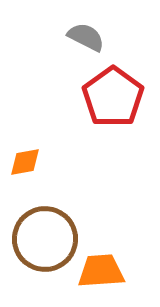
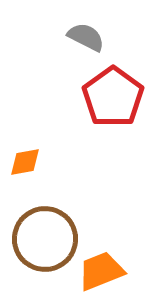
orange trapezoid: rotated 18 degrees counterclockwise
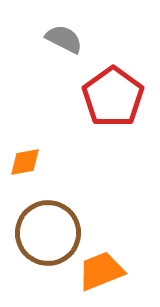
gray semicircle: moved 22 px left, 2 px down
brown circle: moved 3 px right, 6 px up
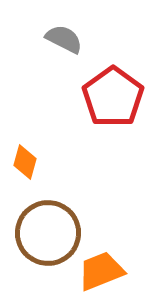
orange diamond: rotated 64 degrees counterclockwise
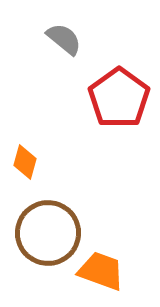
gray semicircle: rotated 12 degrees clockwise
red pentagon: moved 6 px right, 1 px down
orange trapezoid: rotated 42 degrees clockwise
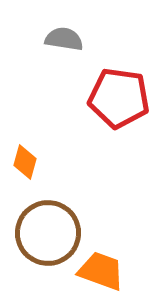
gray semicircle: rotated 30 degrees counterclockwise
red pentagon: rotated 28 degrees counterclockwise
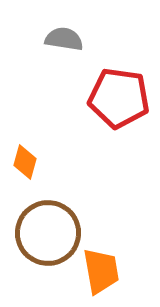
orange trapezoid: rotated 60 degrees clockwise
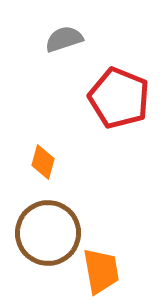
gray semicircle: rotated 27 degrees counterclockwise
red pentagon: rotated 14 degrees clockwise
orange diamond: moved 18 px right
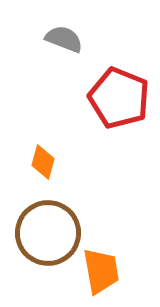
gray semicircle: rotated 39 degrees clockwise
